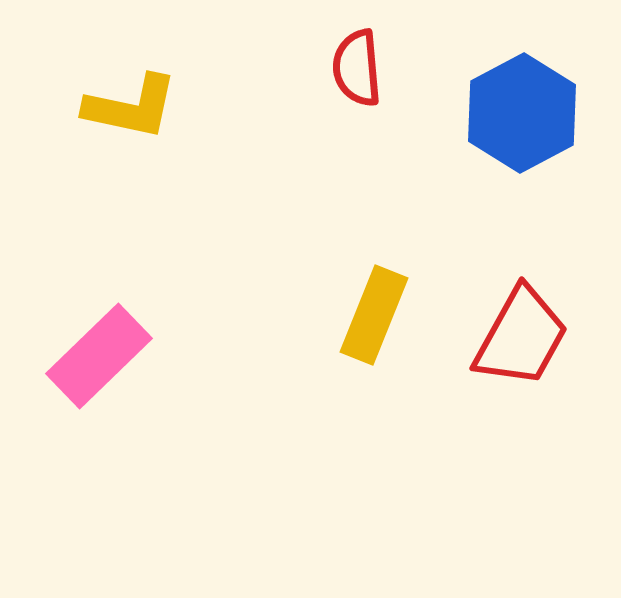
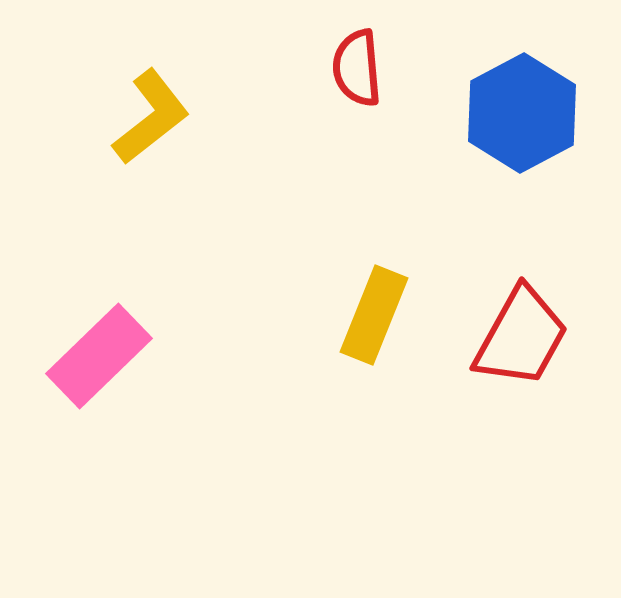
yellow L-shape: moved 20 px right, 10 px down; rotated 50 degrees counterclockwise
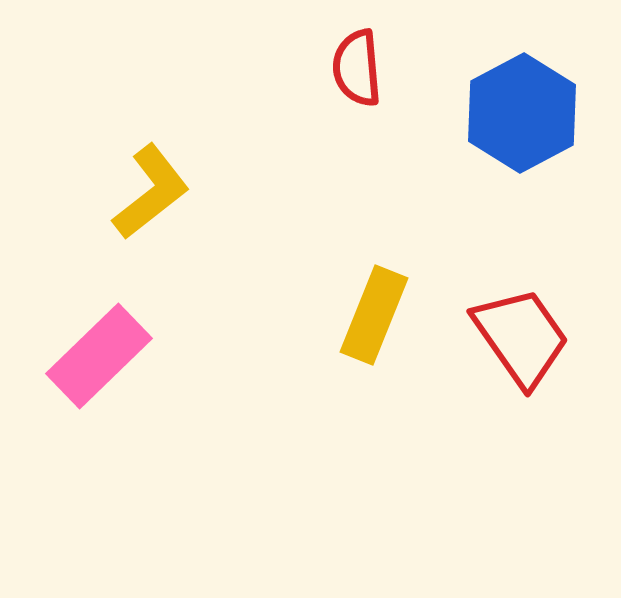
yellow L-shape: moved 75 px down
red trapezoid: rotated 64 degrees counterclockwise
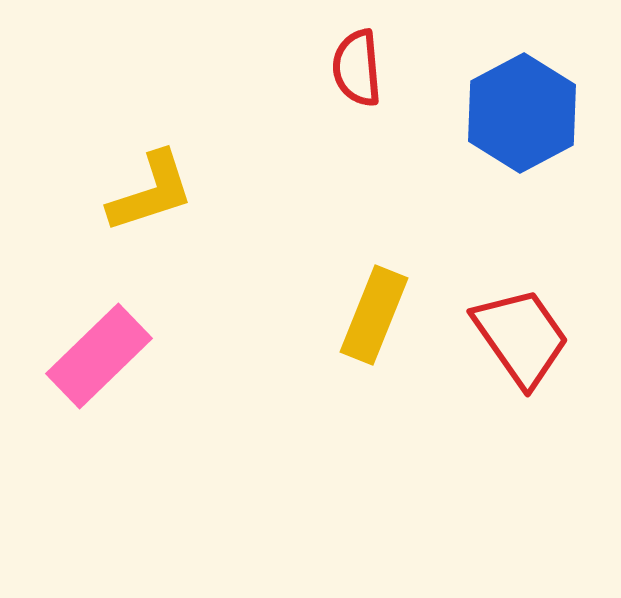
yellow L-shape: rotated 20 degrees clockwise
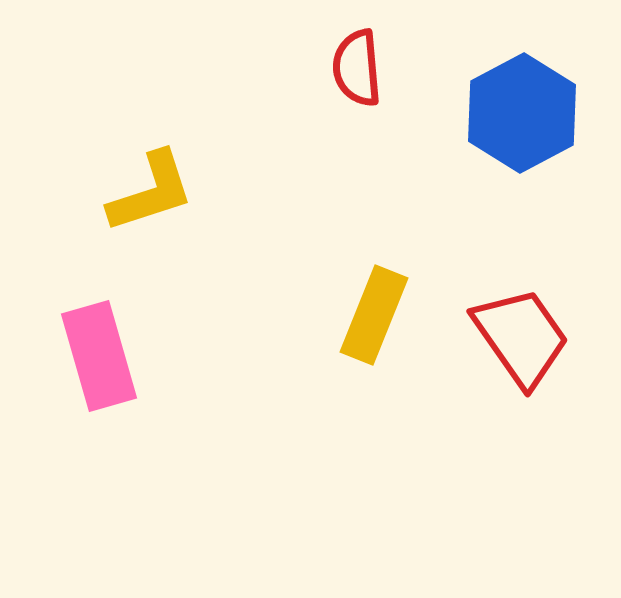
pink rectangle: rotated 62 degrees counterclockwise
